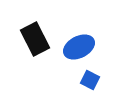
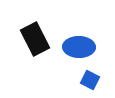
blue ellipse: rotated 28 degrees clockwise
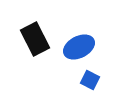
blue ellipse: rotated 28 degrees counterclockwise
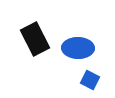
blue ellipse: moved 1 px left, 1 px down; rotated 28 degrees clockwise
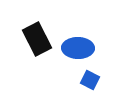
black rectangle: moved 2 px right
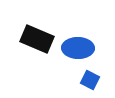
black rectangle: rotated 40 degrees counterclockwise
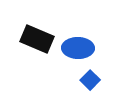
blue square: rotated 18 degrees clockwise
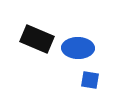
blue square: rotated 36 degrees counterclockwise
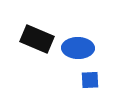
blue square: rotated 12 degrees counterclockwise
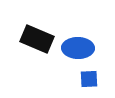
blue square: moved 1 px left, 1 px up
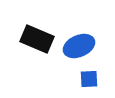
blue ellipse: moved 1 px right, 2 px up; rotated 24 degrees counterclockwise
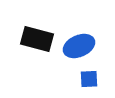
black rectangle: rotated 8 degrees counterclockwise
